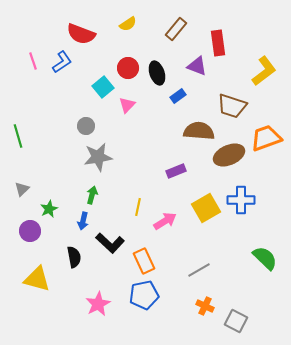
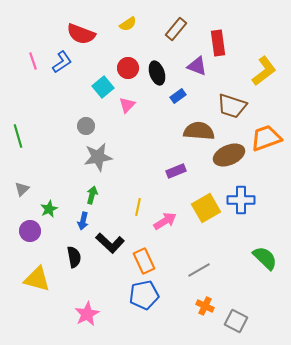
pink star: moved 11 px left, 10 px down
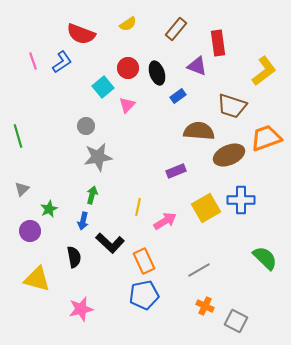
pink star: moved 6 px left, 5 px up; rotated 15 degrees clockwise
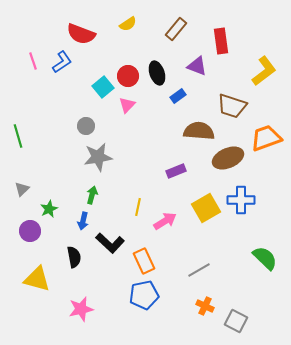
red rectangle: moved 3 px right, 2 px up
red circle: moved 8 px down
brown ellipse: moved 1 px left, 3 px down
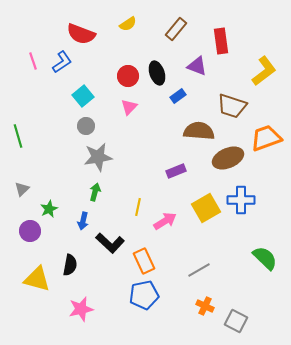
cyan square: moved 20 px left, 9 px down
pink triangle: moved 2 px right, 2 px down
green arrow: moved 3 px right, 3 px up
black semicircle: moved 4 px left, 8 px down; rotated 20 degrees clockwise
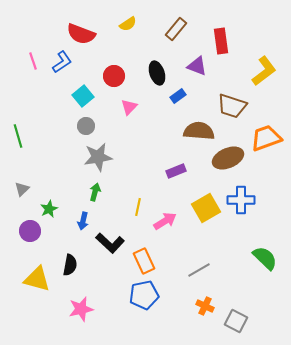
red circle: moved 14 px left
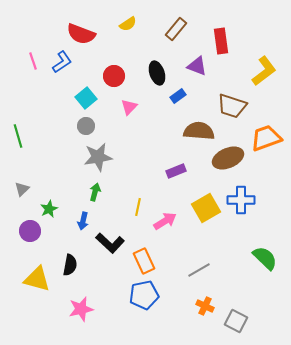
cyan square: moved 3 px right, 2 px down
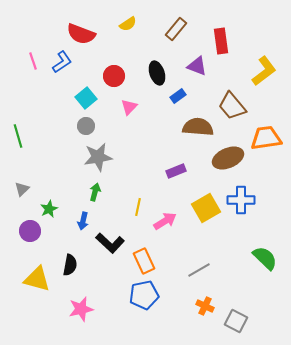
brown trapezoid: rotated 32 degrees clockwise
brown semicircle: moved 1 px left, 4 px up
orange trapezoid: rotated 12 degrees clockwise
